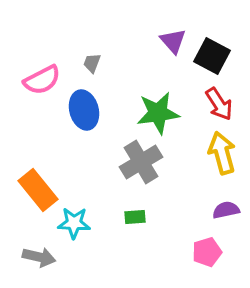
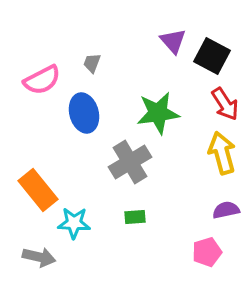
red arrow: moved 6 px right
blue ellipse: moved 3 px down
gray cross: moved 11 px left
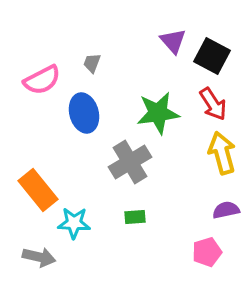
red arrow: moved 12 px left
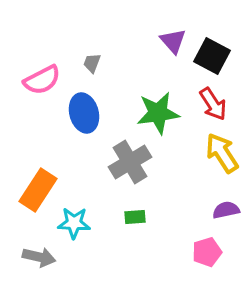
yellow arrow: rotated 18 degrees counterclockwise
orange rectangle: rotated 72 degrees clockwise
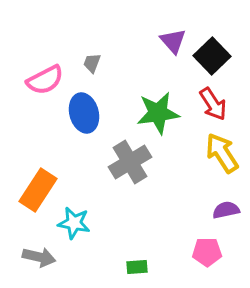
black square: rotated 18 degrees clockwise
pink semicircle: moved 3 px right
green rectangle: moved 2 px right, 50 px down
cyan star: rotated 8 degrees clockwise
pink pentagon: rotated 16 degrees clockwise
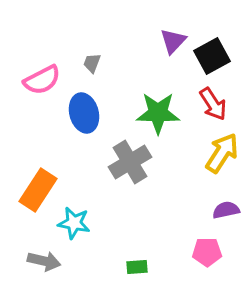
purple triangle: rotated 24 degrees clockwise
black square: rotated 15 degrees clockwise
pink semicircle: moved 3 px left
green star: rotated 9 degrees clockwise
yellow arrow: rotated 66 degrees clockwise
gray arrow: moved 5 px right, 4 px down
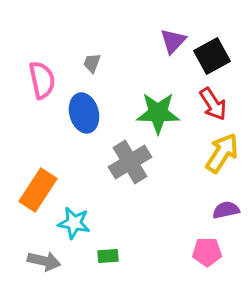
pink semicircle: rotated 75 degrees counterclockwise
green rectangle: moved 29 px left, 11 px up
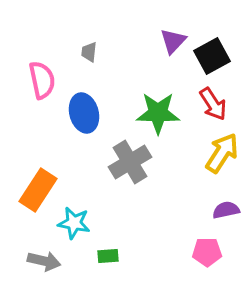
gray trapezoid: moved 3 px left, 11 px up; rotated 15 degrees counterclockwise
